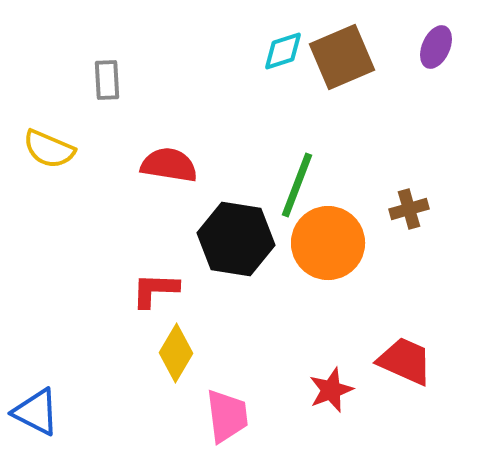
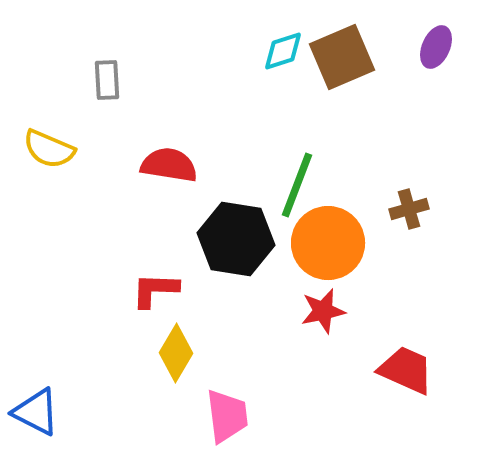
red trapezoid: moved 1 px right, 9 px down
red star: moved 8 px left, 79 px up; rotated 9 degrees clockwise
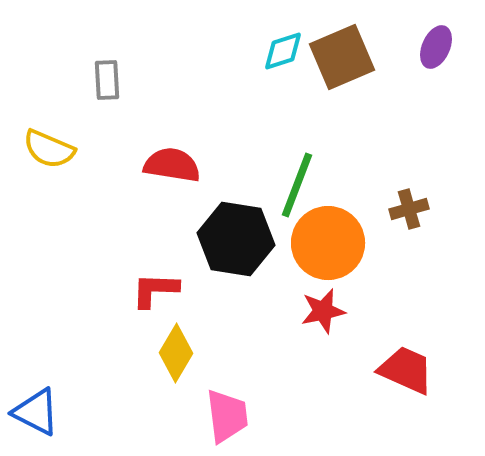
red semicircle: moved 3 px right
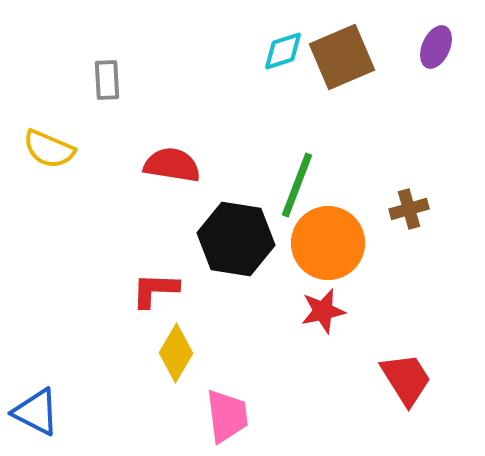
red trapezoid: moved 9 px down; rotated 34 degrees clockwise
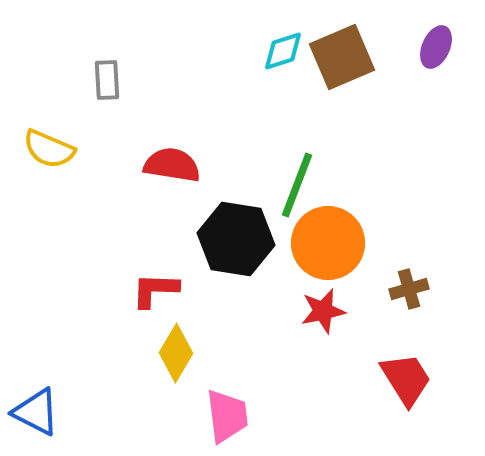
brown cross: moved 80 px down
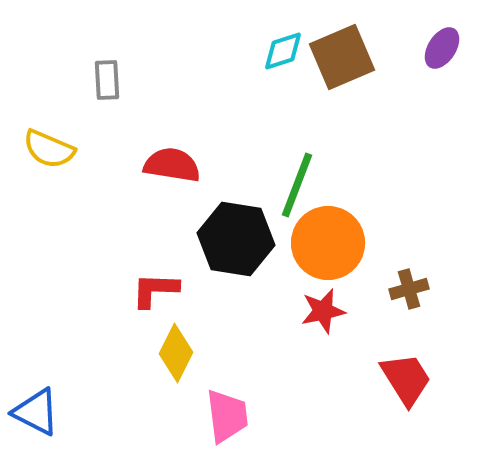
purple ellipse: moved 6 px right, 1 px down; rotated 9 degrees clockwise
yellow diamond: rotated 4 degrees counterclockwise
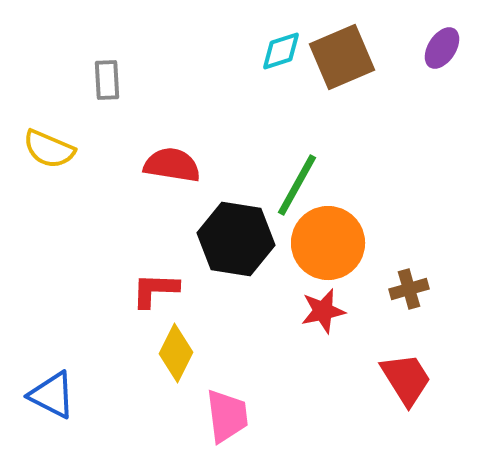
cyan diamond: moved 2 px left
green line: rotated 8 degrees clockwise
blue triangle: moved 16 px right, 17 px up
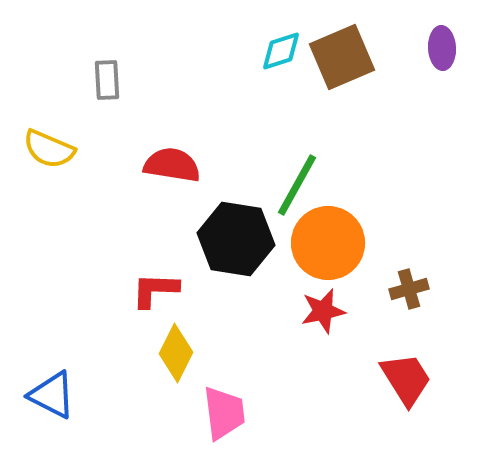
purple ellipse: rotated 36 degrees counterclockwise
pink trapezoid: moved 3 px left, 3 px up
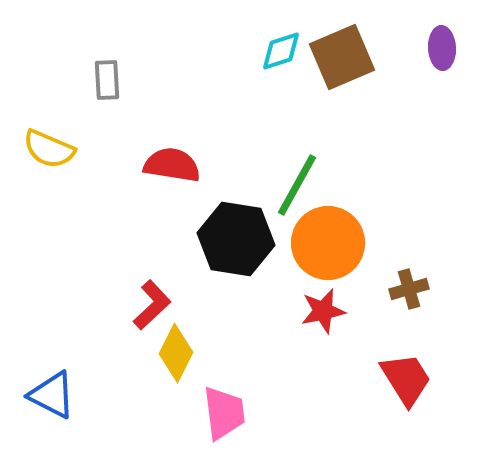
red L-shape: moved 3 px left, 15 px down; rotated 135 degrees clockwise
